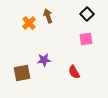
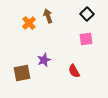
purple star: rotated 16 degrees counterclockwise
red semicircle: moved 1 px up
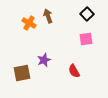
orange cross: rotated 16 degrees counterclockwise
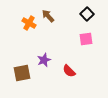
brown arrow: rotated 24 degrees counterclockwise
red semicircle: moved 5 px left; rotated 16 degrees counterclockwise
